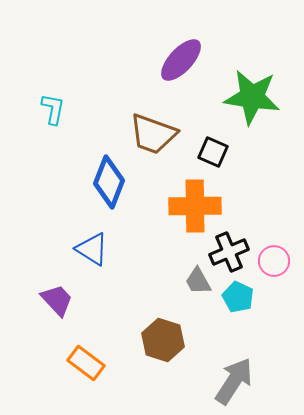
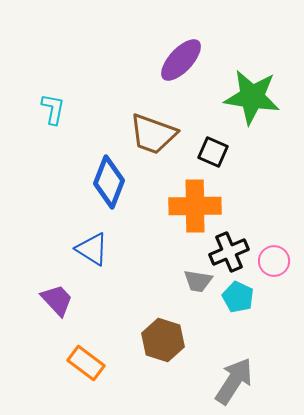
gray trapezoid: rotated 52 degrees counterclockwise
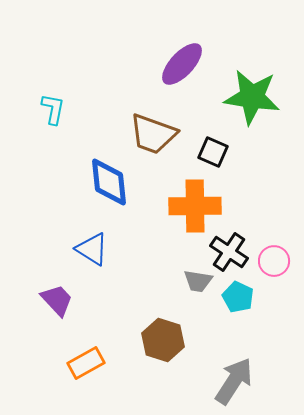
purple ellipse: moved 1 px right, 4 px down
blue diamond: rotated 27 degrees counterclockwise
black cross: rotated 33 degrees counterclockwise
orange rectangle: rotated 66 degrees counterclockwise
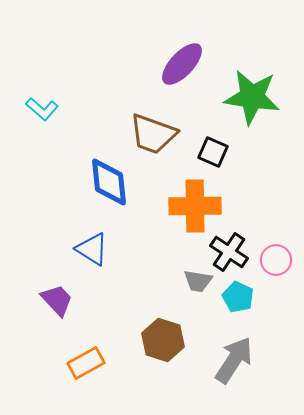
cyan L-shape: moved 11 px left; rotated 120 degrees clockwise
pink circle: moved 2 px right, 1 px up
gray arrow: moved 21 px up
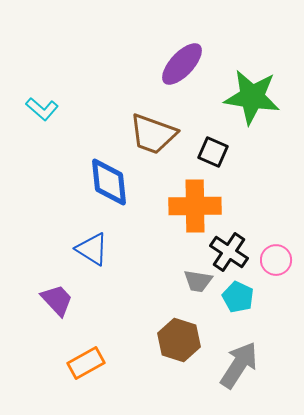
brown hexagon: moved 16 px right
gray arrow: moved 5 px right, 5 px down
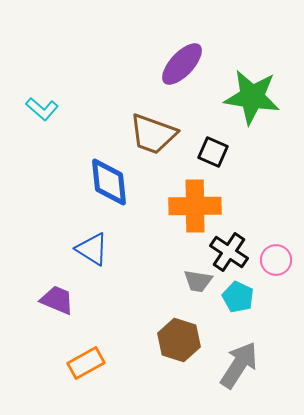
purple trapezoid: rotated 24 degrees counterclockwise
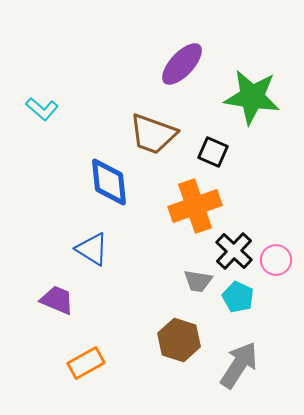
orange cross: rotated 18 degrees counterclockwise
black cross: moved 5 px right, 1 px up; rotated 9 degrees clockwise
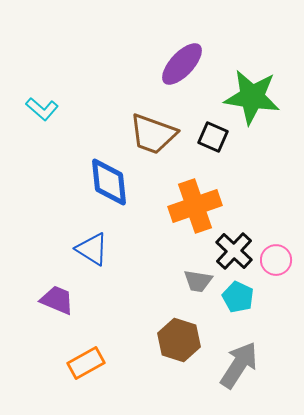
black square: moved 15 px up
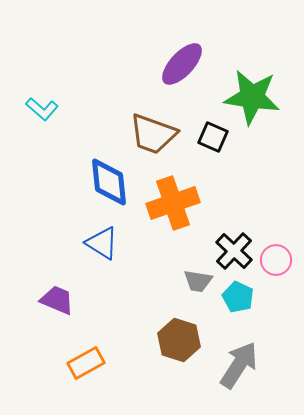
orange cross: moved 22 px left, 3 px up
blue triangle: moved 10 px right, 6 px up
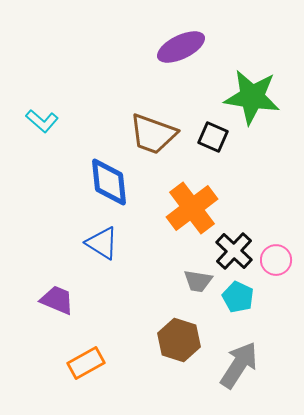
purple ellipse: moved 1 px left, 17 px up; rotated 21 degrees clockwise
cyan L-shape: moved 12 px down
orange cross: moved 19 px right, 5 px down; rotated 18 degrees counterclockwise
